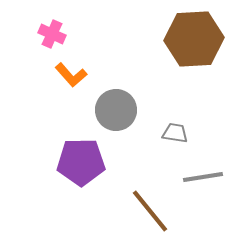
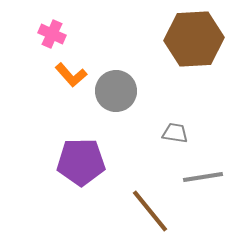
gray circle: moved 19 px up
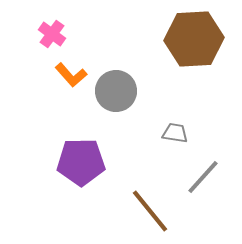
pink cross: rotated 12 degrees clockwise
gray line: rotated 39 degrees counterclockwise
